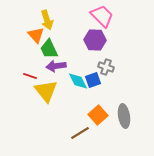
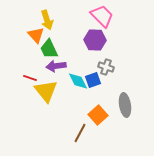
red line: moved 2 px down
gray ellipse: moved 1 px right, 11 px up
brown line: rotated 30 degrees counterclockwise
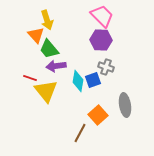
purple hexagon: moved 6 px right
green trapezoid: rotated 15 degrees counterclockwise
cyan diamond: rotated 35 degrees clockwise
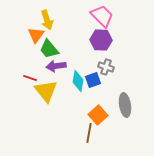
orange triangle: rotated 18 degrees clockwise
brown line: moved 9 px right; rotated 18 degrees counterclockwise
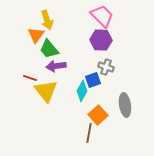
cyan diamond: moved 4 px right, 10 px down; rotated 20 degrees clockwise
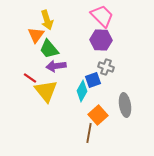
red line: rotated 16 degrees clockwise
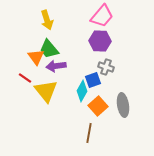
pink trapezoid: rotated 85 degrees clockwise
orange triangle: moved 22 px down; rotated 12 degrees counterclockwise
purple hexagon: moved 1 px left, 1 px down
red line: moved 5 px left
gray ellipse: moved 2 px left
orange square: moved 9 px up
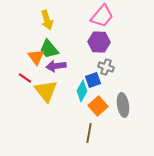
purple hexagon: moved 1 px left, 1 px down
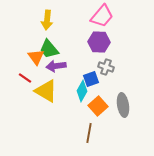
yellow arrow: rotated 24 degrees clockwise
blue square: moved 2 px left, 1 px up
yellow triangle: rotated 20 degrees counterclockwise
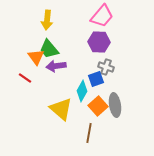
blue square: moved 5 px right
yellow triangle: moved 15 px right, 18 px down; rotated 10 degrees clockwise
gray ellipse: moved 8 px left
